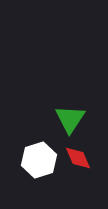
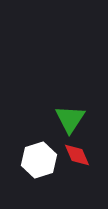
red diamond: moved 1 px left, 3 px up
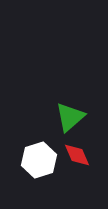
green triangle: moved 2 px up; rotated 16 degrees clockwise
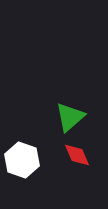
white hexagon: moved 17 px left; rotated 24 degrees counterclockwise
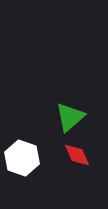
white hexagon: moved 2 px up
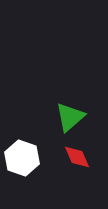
red diamond: moved 2 px down
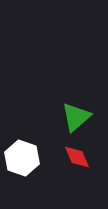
green triangle: moved 6 px right
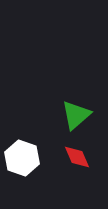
green triangle: moved 2 px up
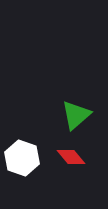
red diamond: moved 6 px left; rotated 16 degrees counterclockwise
